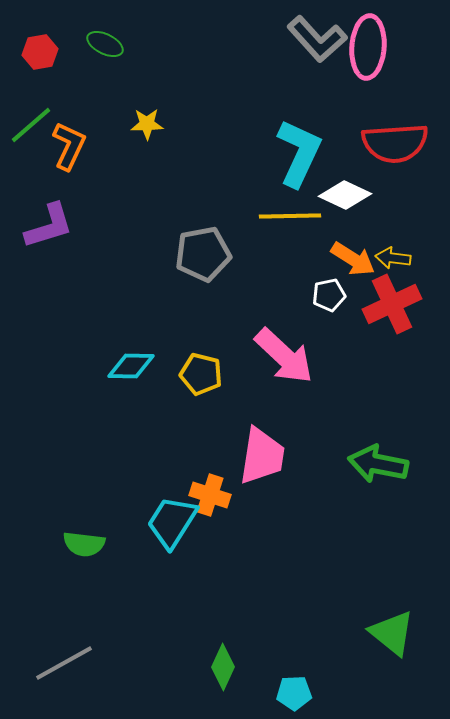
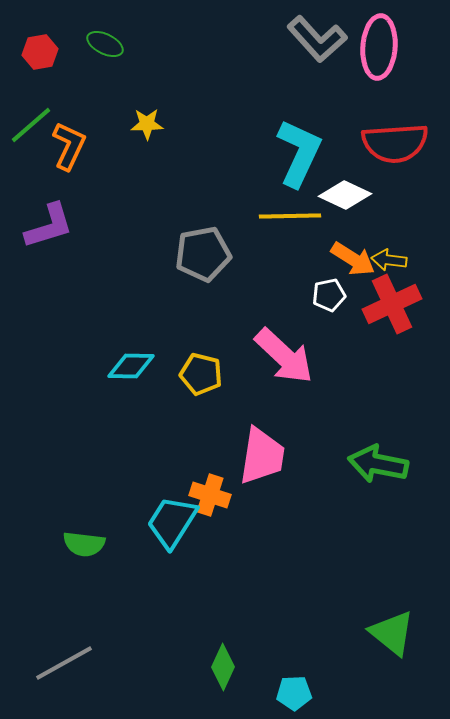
pink ellipse: moved 11 px right
yellow arrow: moved 4 px left, 2 px down
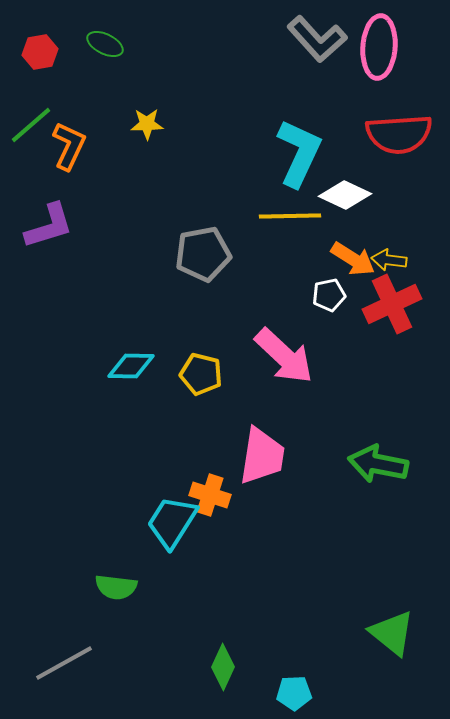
red semicircle: moved 4 px right, 9 px up
green semicircle: moved 32 px right, 43 px down
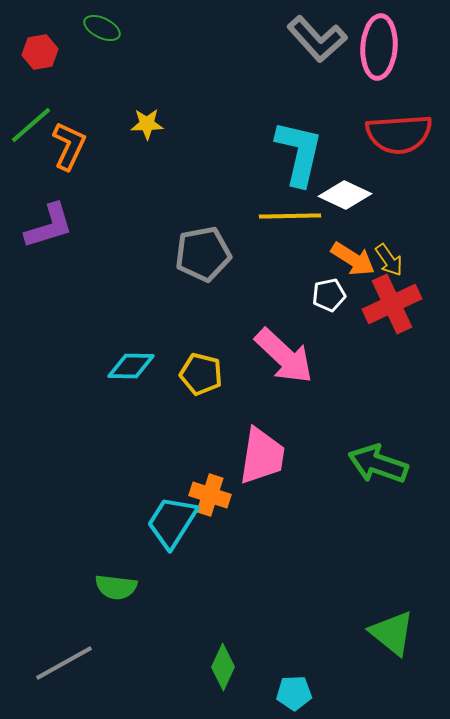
green ellipse: moved 3 px left, 16 px up
cyan L-shape: rotated 12 degrees counterclockwise
yellow arrow: rotated 132 degrees counterclockwise
green arrow: rotated 8 degrees clockwise
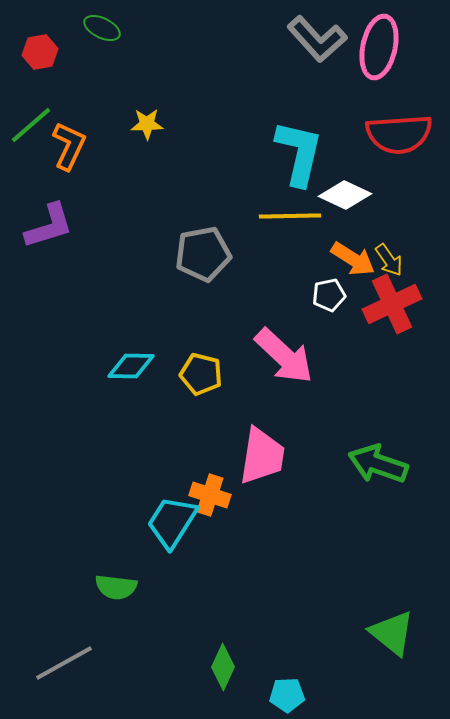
pink ellipse: rotated 8 degrees clockwise
cyan pentagon: moved 7 px left, 2 px down
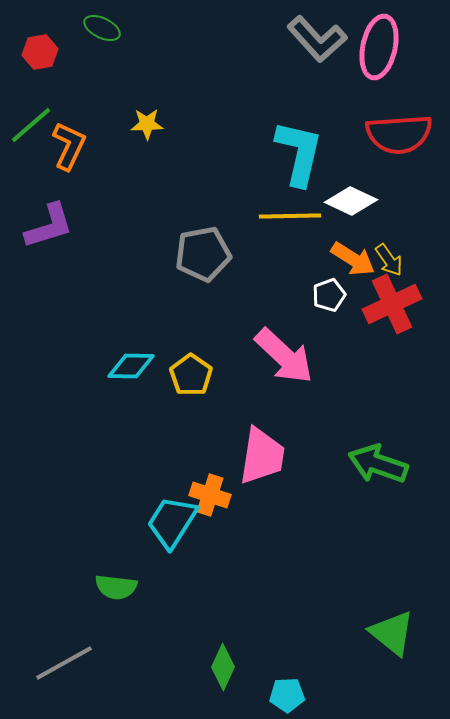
white diamond: moved 6 px right, 6 px down
white pentagon: rotated 8 degrees counterclockwise
yellow pentagon: moved 10 px left, 1 px down; rotated 21 degrees clockwise
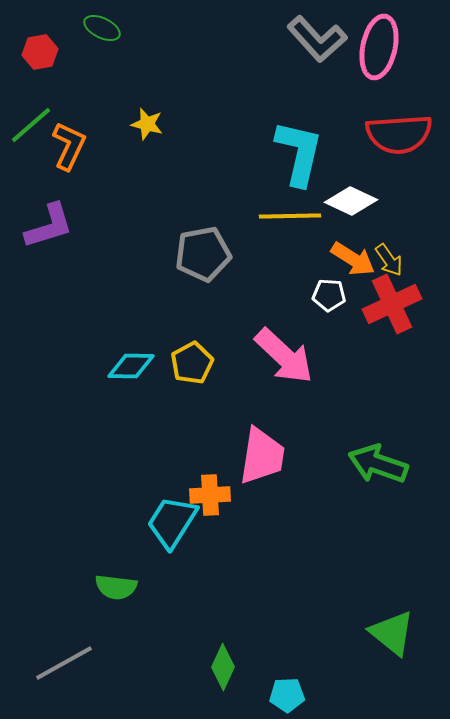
yellow star: rotated 16 degrees clockwise
white pentagon: rotated 24 degrees clockwise
yellow pentagon: moved 1 px right, 12 px up; rotated 9 degrees clockwise
orange cross: rotated 21 degrees counterclockwise
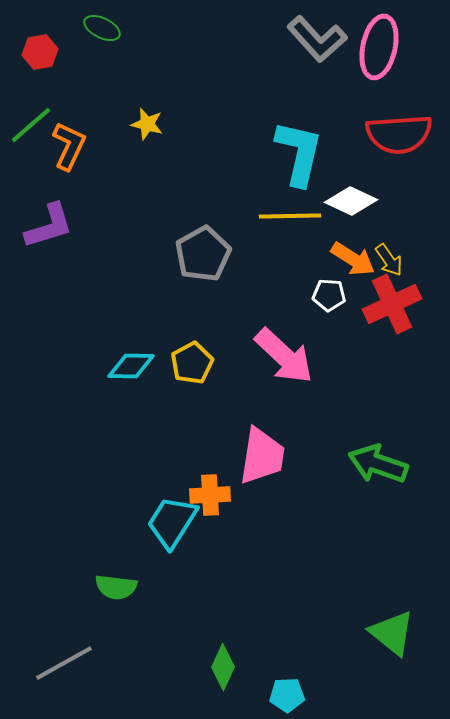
gray pentagon: rotated 18 degrees counterclockwise
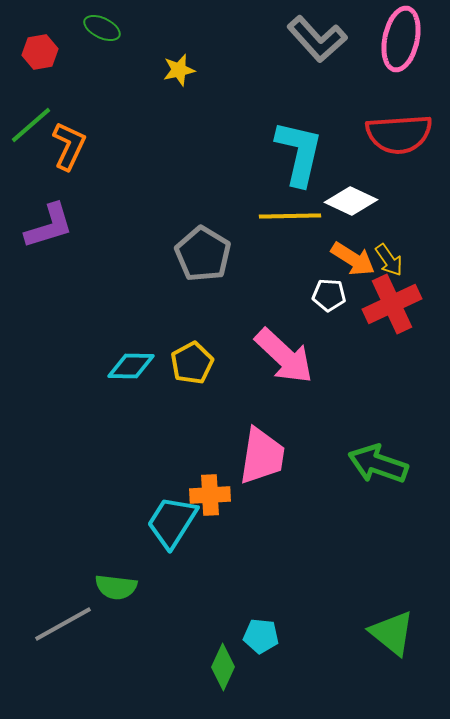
pink ellipse: moved 22 px right, 8 px up
yellow star: moved 32 px right, 54 px up; rotated 28 degrees counterclockwise
gray pentagon: rotated 12 degrees counterclockwise
gray line: moved 1 px left, 39 px up
cyan pentagon: moved 26 px left, 59 px up; rotated 8 degrees clockwise
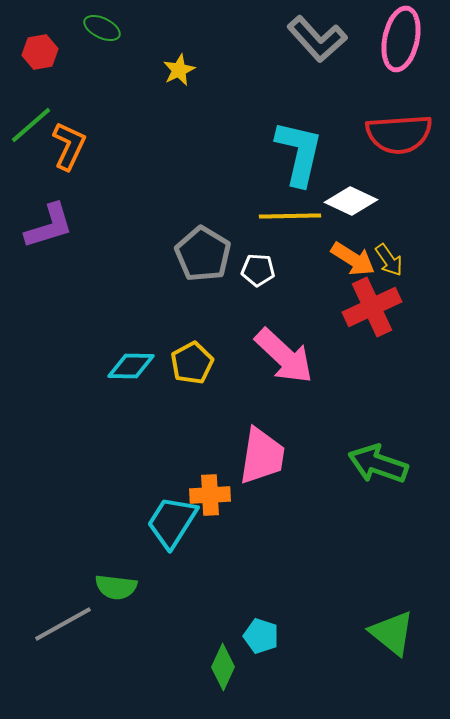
yellow star: rotated 12 degrees counterclockwise
white pentagon: moved 71 px left, 25 px up
red cross: moved 20 px left, 3 px down
cyan pentagon: rotated 12 degrees clockwise
